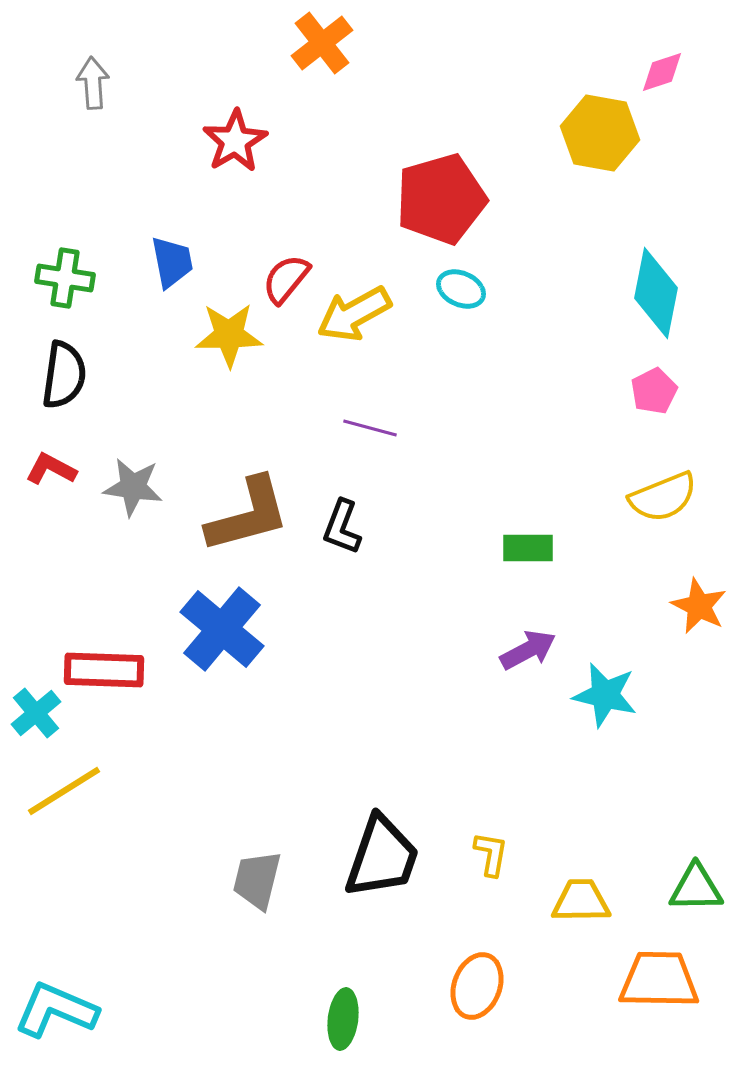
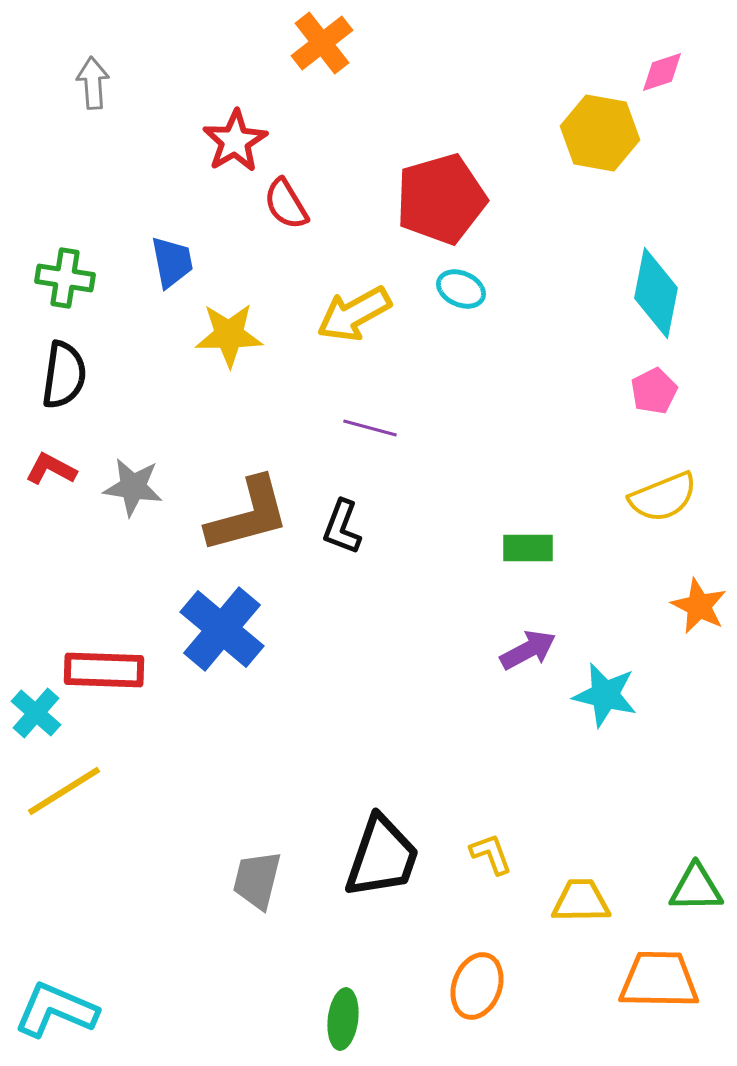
red semicircle: moved 75 px up; rotated 70 degrees counterclockwise
cyan cross: rotated 9 degrees counterclockwise
yellow L-shape: rotated 30 degrees counterclockwise
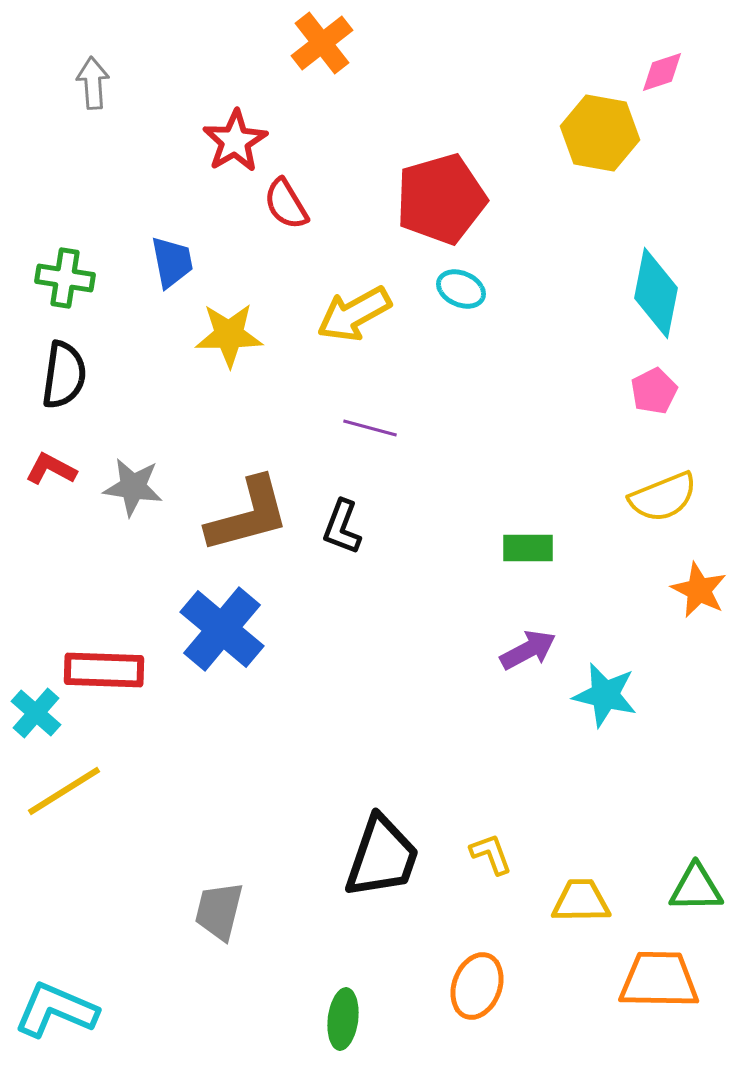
orange star: moved 16 px up
gray trapezoid: moved 38 px left, 31 px down
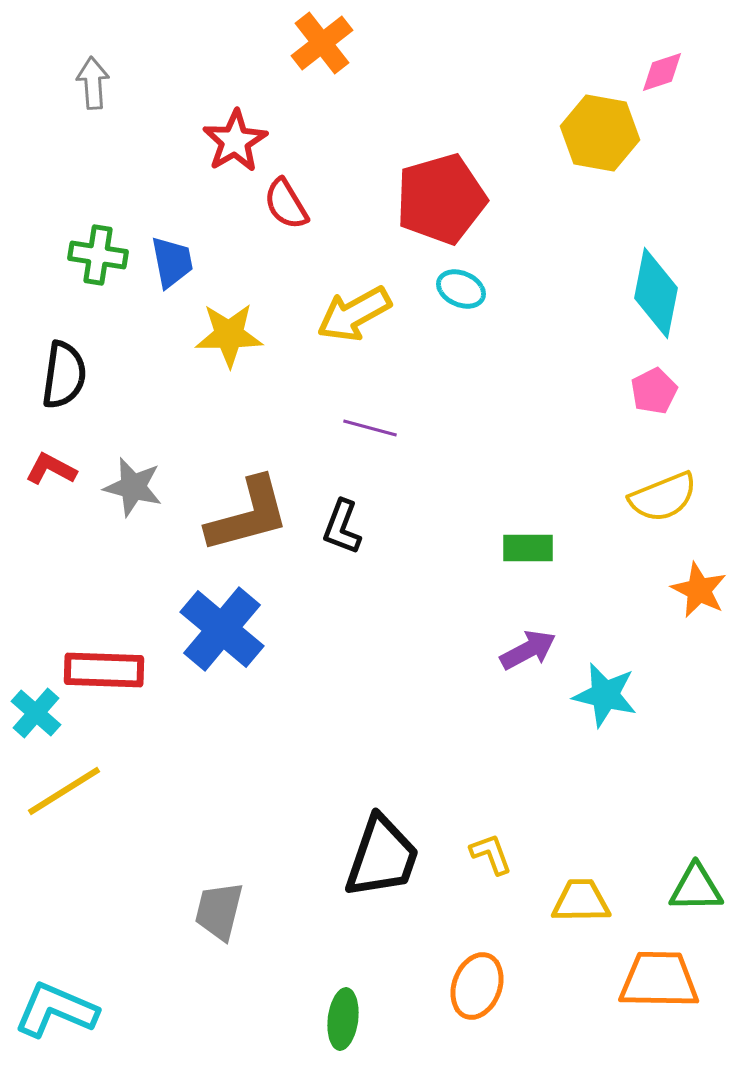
green cross: moved 33 px right, 23 px up
gray star: rotated 6 degrees clockwise
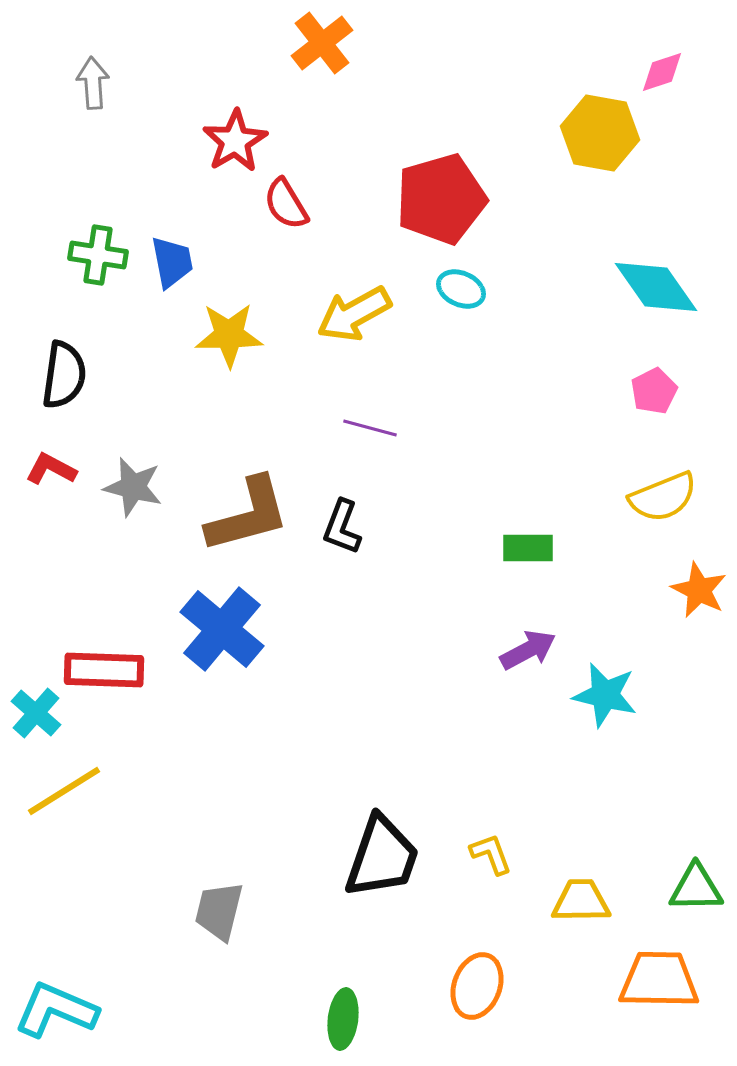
cyan diamond: moved 6 px up; rotated 46 degrees counterclockwise
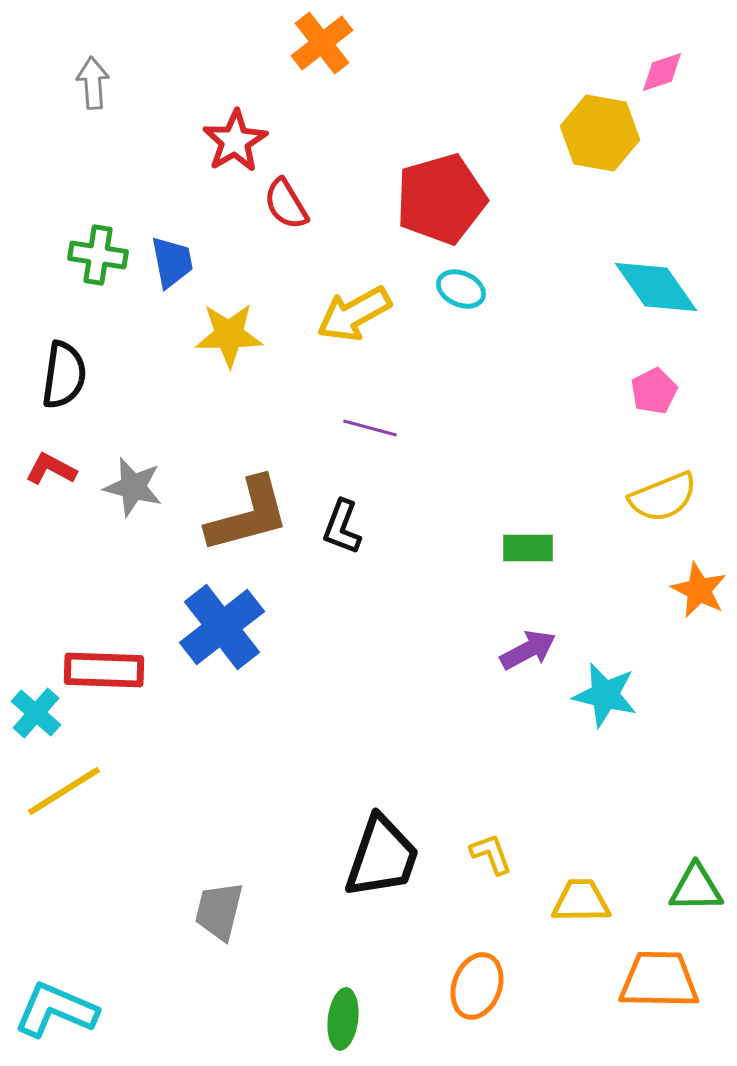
blue cross: moved 2 px up; rotated 12 degrees clockwise
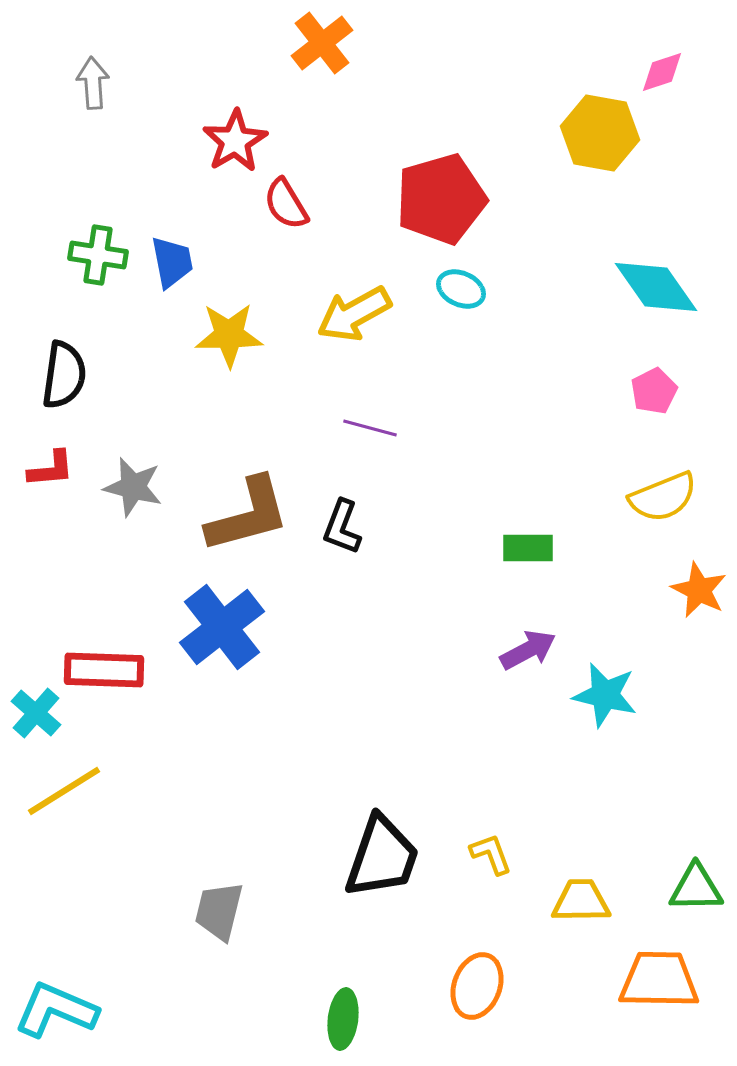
red L-shape: rotated 147 degrees clockwise
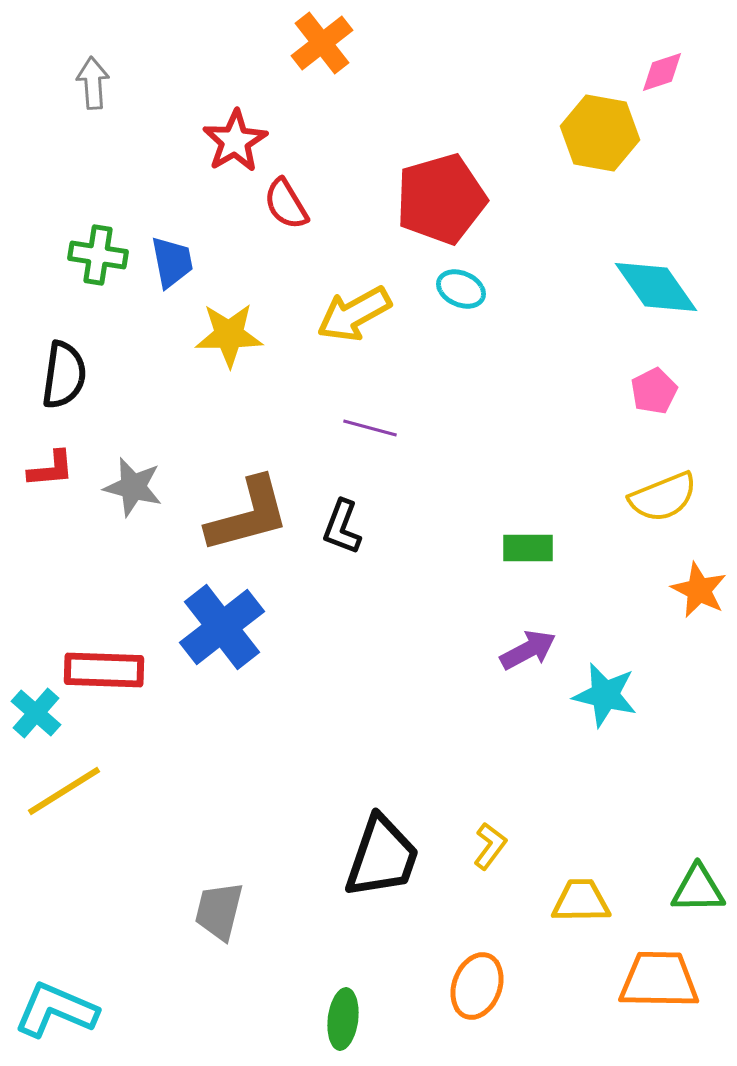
yellow L-shape: moved 1 px left, 8 px up; rotated 57 degrees clockwise
green triangle: moved 2 px right, 1 px down
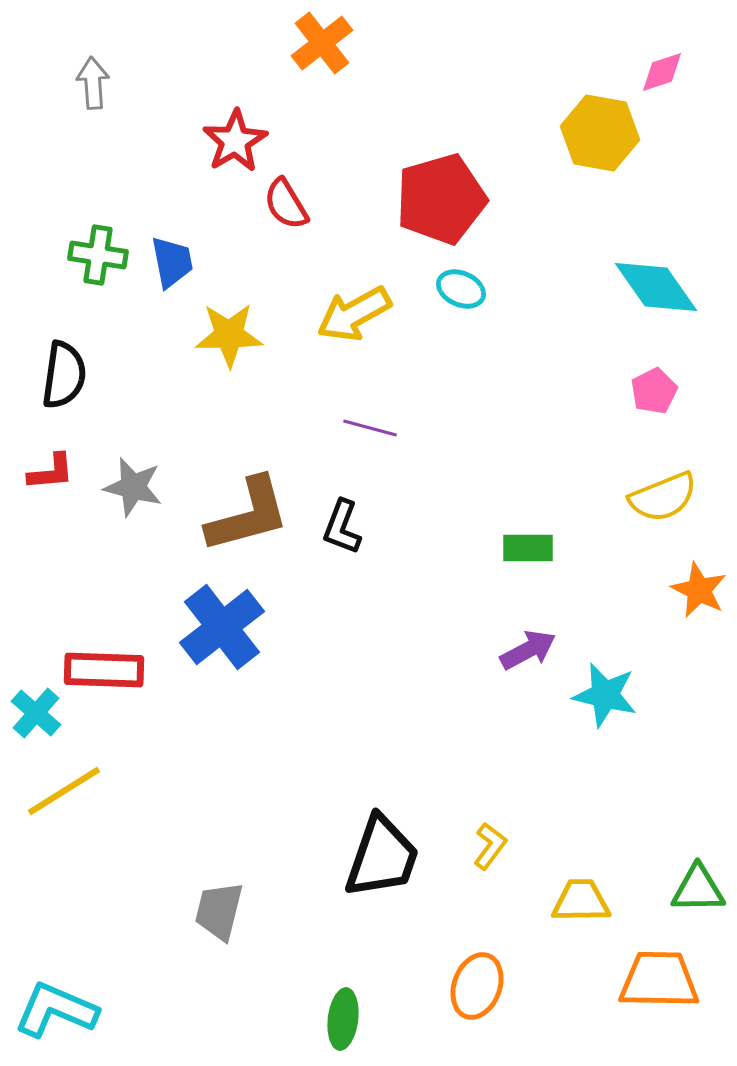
red L-shape: moved 3 px down
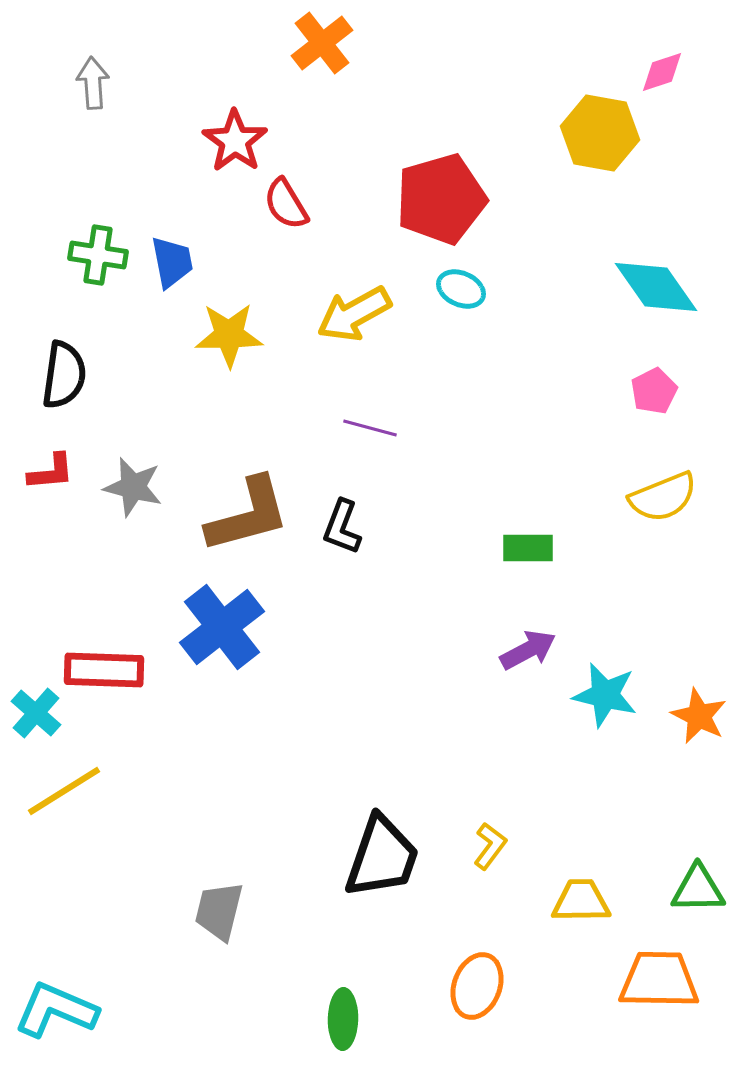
red star: rotated 6 degrees counterclockwise
orange star: moved 126 px down
green ellipse: rotated 6 degrees counterclockwise
